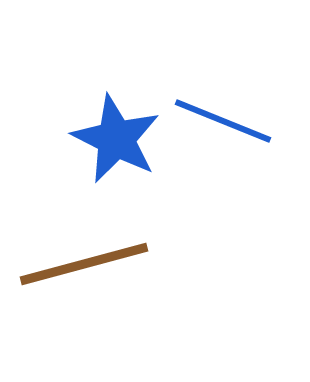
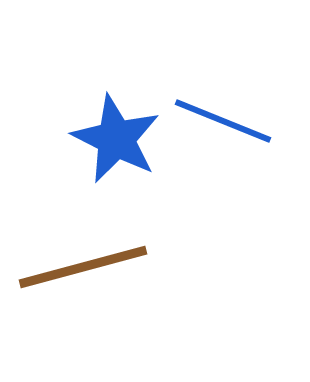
brown line: moved 1 px left, 3 px down
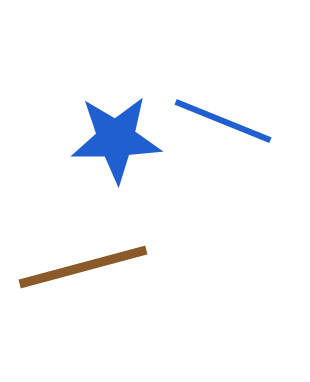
blue star: rotated 28 degrees counterclockwise
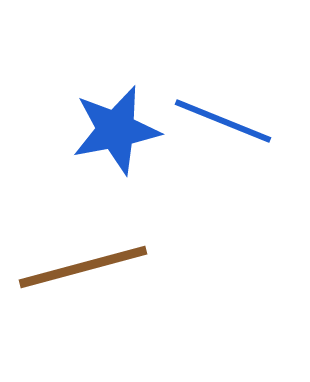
blue star: moved 9 px up; rotated 10 degrees counterclockwise
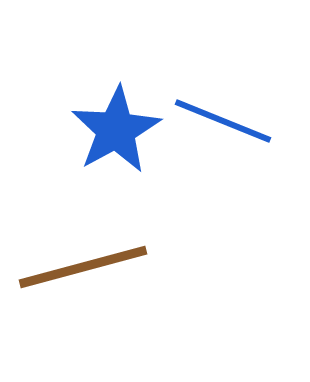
blue star: rotated 18 degrees counterclockwise
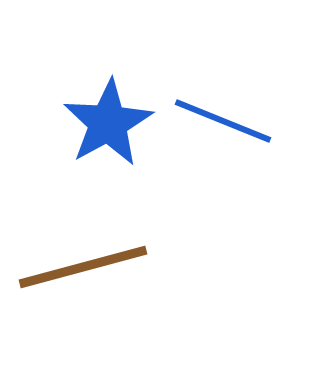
blue star: moved 8 px left, 7 px up
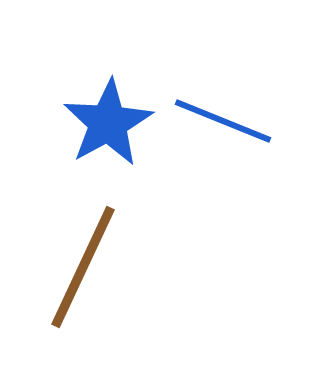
brown line: rotated 50 degrees counterclockwise
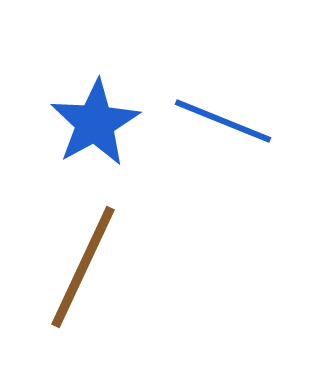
blue star: moved 13 px left
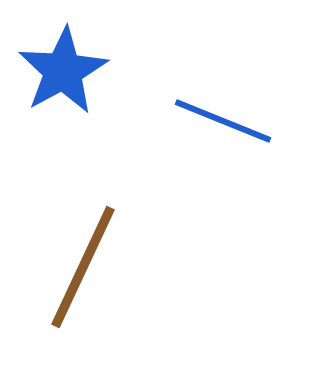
blue star: moved 32 px left, 52 px up
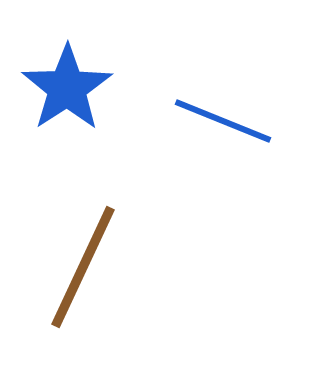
blue star: moved 4 px right, 17 px down; rotated 4 degrees counterclockwise
